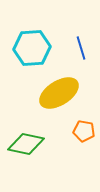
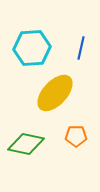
blue line: rotated 30 degrees clockwise
yellow ellipse: moved 4 px left; rotated 15 degrees counterclockwise
orange pentagon: moved 8 px left, 5 px down; rotated 10 degrees counterclockwise
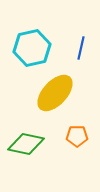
cyan hexagon: rotated 9 degrees counterclockwise
orange pentagon: moved 1 px right
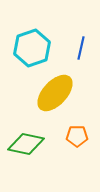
cyan hexagon: rotated 6 degrees counterclockwise
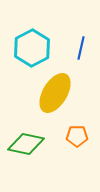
cyan hexagon: rotated 9 degrees counterclockwise
yellow ellipse: rotated 12 degrees counterclockwise
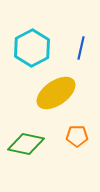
yellow ellipse: moved 1 px right; rotated 24 degrees clockwise
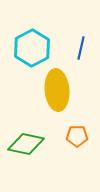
yellow ellipse: moved 1 px right, 3 px up; rotated 60 degrees counterclockwise
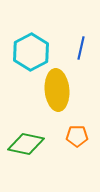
cyan hexagon: moved 1 px left, 4 px down
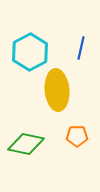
cyan hexagon: moved 1 px left
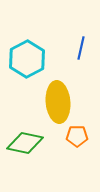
cyan hexagon: moved 3 px left, 7 px down
yellow ellipse: moved 1 px right, 12 px down
green diamond: moved 1 px left, 1 px up
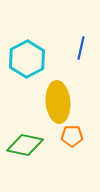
orange pentagon: moved 5 px left
green diamond: moved 2 px down
